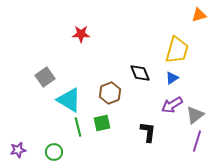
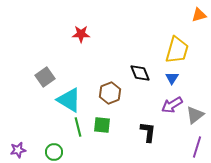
blue triangle: rotated 24 degrees counterclockwise
green square: moved 2 px down; rotated 18 degrees clockwise
purple line: moved 6 px down
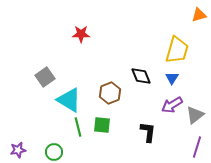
black diamond: moved 1 px right, 3 px down
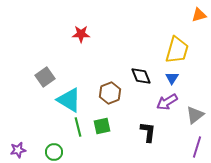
purple arrow: moved 5 px left, 3 px up
green square: moved 1 px down; rotated 18 degrees counterclockwise
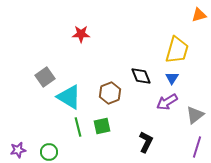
cyan triangle: moved 3 px up
black L-shape: moved 2 px left, 10 px down; rotated 20 degrees clockwise
green circle: moved 5 px left
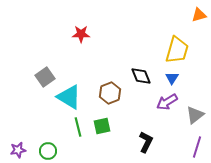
green circle: moved 1 px left, 1 px up
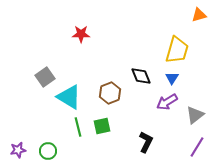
purple line: rotated 15 degrees clockwise
